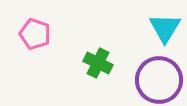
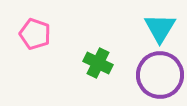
cyan triangle: moved 5 px left
purple circle: moved 1 px right, 5 px up
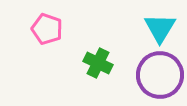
pink pentagon: moved 12 px right, 5 px up
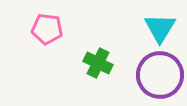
pink pentagon: rotated 12 degrees counterclockwise
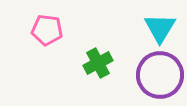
pink pentagon: moved 1 px down
green cross: rotated 36 degrees clockwise
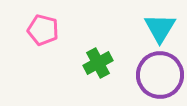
pink pentagon: moved 4 px left; rotated 8 degrees clockwise
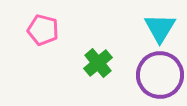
green cross: rotated 12 degrees counterclockwise
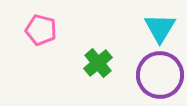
pink pentagon: moved 2 px left
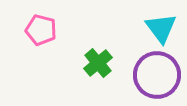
cyan triangle: moved 1 px right; rotated 8 degrees counterclockwise
purple circle: moved 3 px left
